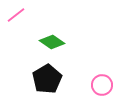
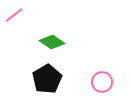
pink line: moved 2 px left
pink circle: moved 3 px up
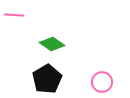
pink line: rotated 42 degrees clockwise
green diamond: moved 2 px down
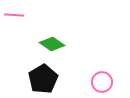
black pentagon: moved 4 px left
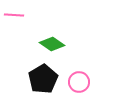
pink circle: moved 23 px left
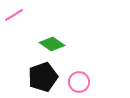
pink line: rotated 36 degrees counterclockwise
black pentagon: moved 2 px up; rotated 12 degrees clockwise
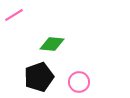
green diamond: rotated 30 degrees counterclockwise
black pentagon: moved 4 px left
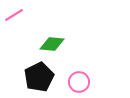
black pentagon: rotated 8 degrees counterclockwise
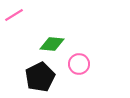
black pentagon: moved 1 px right
pink circle: moved 18 px up
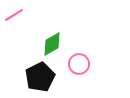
green diamond: rotated 35 degrees counterclockwise
